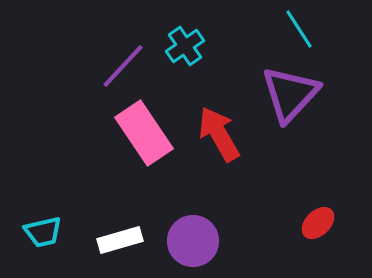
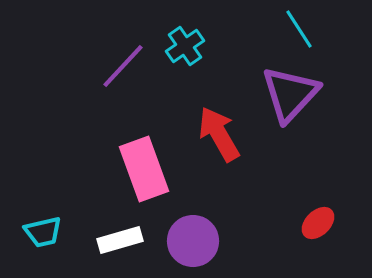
pink rectangle: moved 36 px down; rotated 14 degrees clockwise
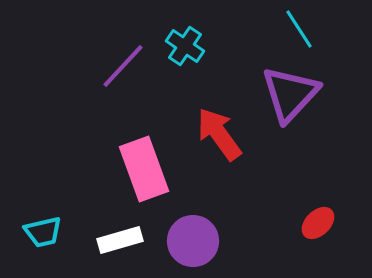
cyan cross: rotated 21 degrees counterclockwise
red arrow: rotated 6 degrees counterclockwise
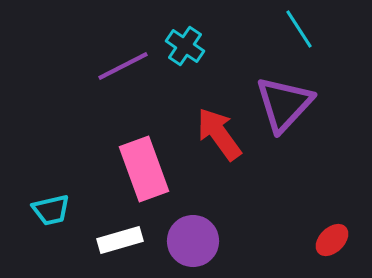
purple line: rotated 20 degrees clockwise
purple triangle: moved 6 px left, 10 px down
red ellipse: moved 14 px right, 17 px down
cyan trapezoid: moved 8 px right, 22 px up
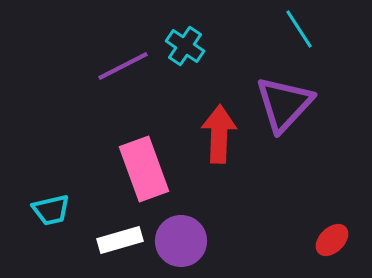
red arrow: rotated 38 degrees clockwise
purple circle: moved 12 px left
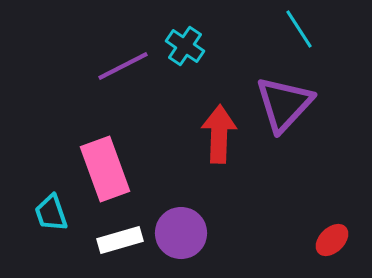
pink rectangle: moved 39 px left
cyan trapezoid: moved 3 px down; rotated 84 degrees clockwise
purple circle: moved 8 px up
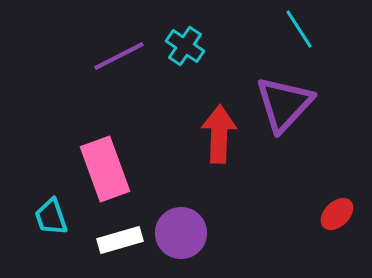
purple line: moved 4 px left, 10 px up
cyan trapezoid: moved 4 px down
red ellipse: moved 5 px right, 26 px up
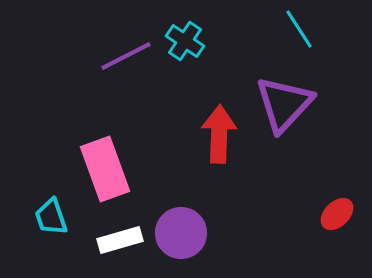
cyan cross: moved 5 px up
purple line: moved 7 px right
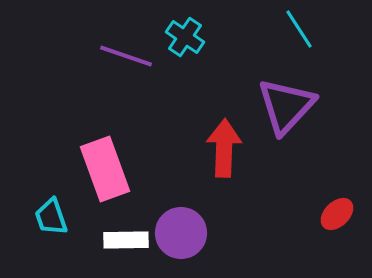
cyan cross: moved 4 px up
purple line: rotated 46 degrees clockwise
purple triangle: moved 2 px right, 2 px down
red arrow: moved 5 px right, 14 px down
white rectangle: moved 6 px right; rotated 15 degrees clockwise
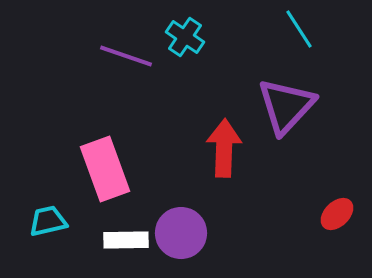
cyan trapezoid: moved 3 px left, 4 px down; rotated 96 degrees clockwise
